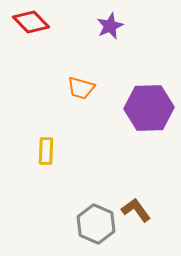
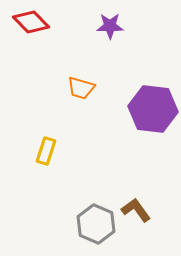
purple star: rotated 24 degrees clockwise
purple hexagon: moved 4 px right, 1 px down; rotated 9 degrees clockwise
yellow rectangle: rotated 16 degrees clockwise
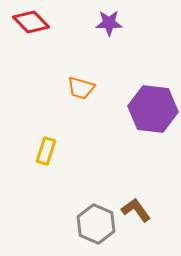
purple star: moved 1 px left, 3 px up
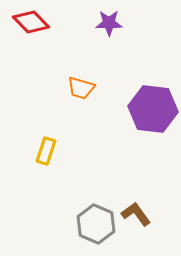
brown L-shape: moved 4 px down
